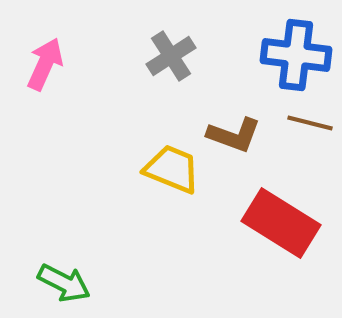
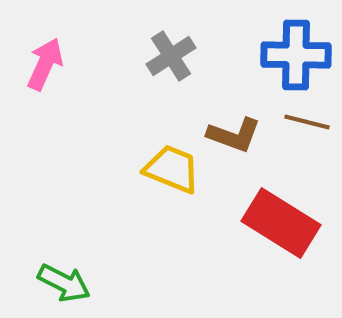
blue cross: rotated 6 degrees counterclockwise
brown line: moved 3 px left, 1 px up
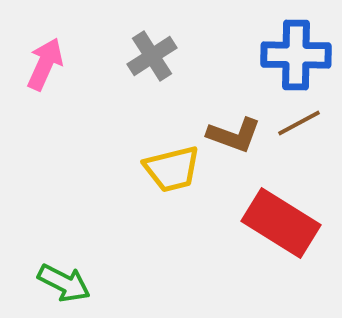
gray cross: moved 19 px left
brown line: moved 8 px left, 1 px down; rotated 42 degrees counterclockwise
yellow trapezoid: rotated 144 degrees clockwise
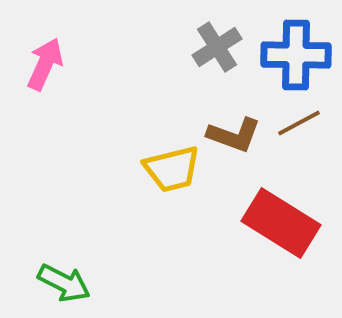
gray cross: moved 65 px right, 9 px up
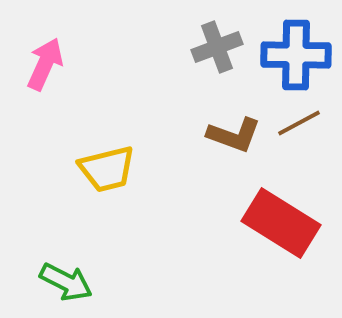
gray cross: rotated 12 degrees clockwise
yellow trapezoid: moved 65 px left
green arrow: moved 2 px right, 1 px up
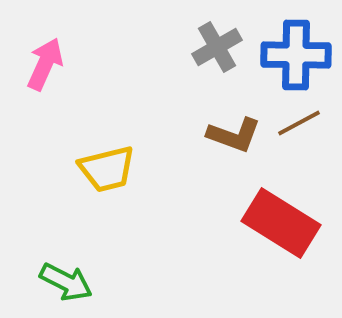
gray cross: rotated 9 degrees counterclockwise
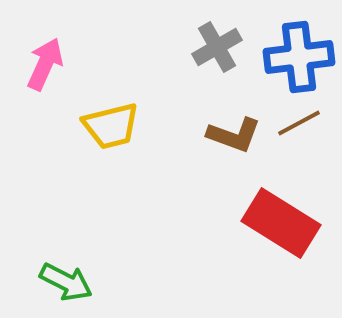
blue cross: moved 3 px right, 2 px down; rotated 8 degrees counterclockwise
yellow trapezoid: moved 4 px right, 43 px up
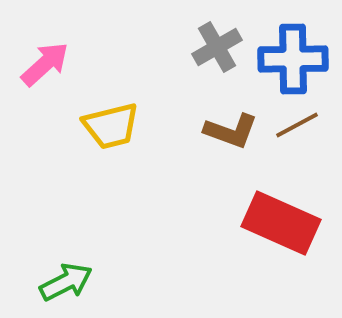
blue cross: moved 6 px left, 2 px down; rotated 6 degrees clockwise
pink arrow: rotated 24 degrees clockwise
brown line: moved 2 px left, 2 px down
brown L-shape: moved 3 px left, 4 px up
red rectangle: rotated 8 degrees counterclockwise
green arrow: rotated 54 degrees counterclockwise
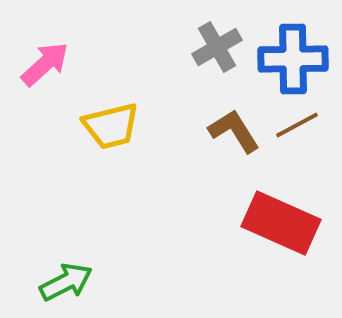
brown L-shape: moved 3 px right; rotated 142 degrees counterclockwise
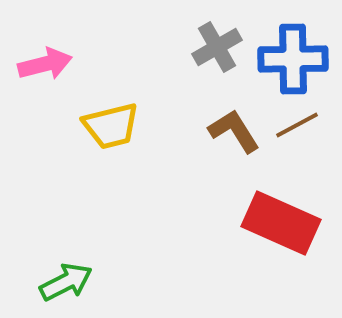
pink arrow: rotated 28 degrees clockwise
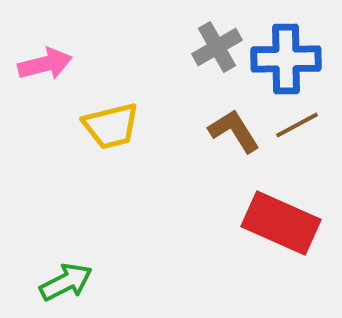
blue cross: moved 7 px left
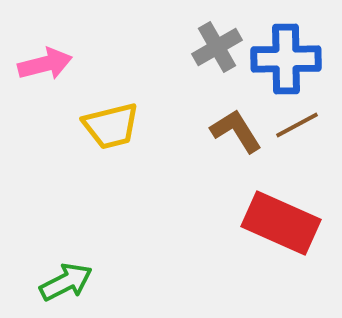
brown L-shape: moved 2 px right
